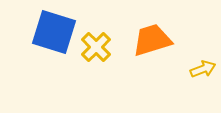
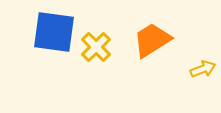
blue square: rotated 9 degrees counterclockwise
orange trapezoid: rotated 15 degrees counterclockwise
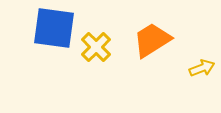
blue square: moved 4 px up
yellow arrow: moved 1 px left, 1 px up
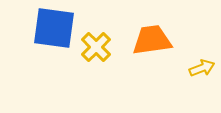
orange trapezoid: rotated 24 degrees clockwise
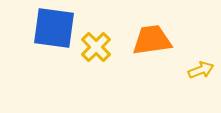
yellow arrow: moved 1 px left, 2 px down
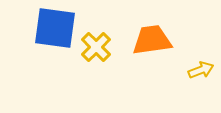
blue square: moved 1 px right
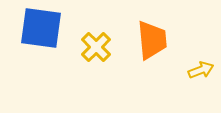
blue square: moved 14 px left
orange trapezoid: rotated 93 degrees clockwise
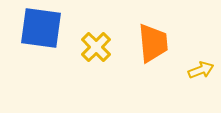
orange trapezoid: moved 1 px right, 3 px down
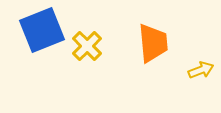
blue square: moved 1 px right, 2 px down; rotated 30 degrees counterclockwise
yellow cross: moved 9 px left, 1 px up
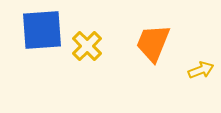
blue square: rotated 18 degrees clockwise
orange trapezoid: rotated 153 degrees counterclockwise
